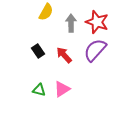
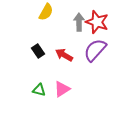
gray arrow: moved 8 px right, 1 px up
red arrow: rotated 18 degrees counterclockwise
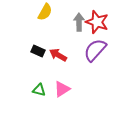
yellow semicircle: moved 1 px left
black rectangle: rotated 32 degrees counterclockwise
red arrow: moved 6 px left
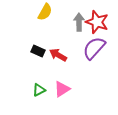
purple semicircle: moved 1 px left, 2 px up
green triangle: rotated 40 degrees counterclockwise
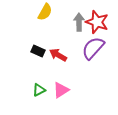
purple semicircle: moved 1 px left
pink triangle: moved 1 px left, 1 px down
